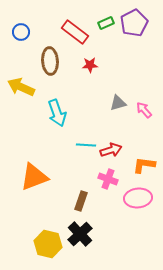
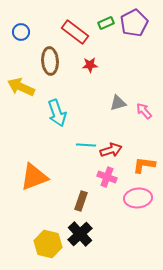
pink arrow: moved 1 px down
pink cross: moved 1 px left, 2 px up
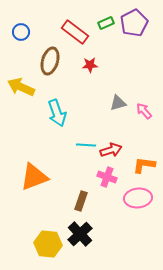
brown ellipse: rotated 20 degrees clockwise
yellow hexagon: rotated 8 degrees counterclockwise
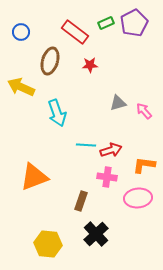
pink cross: rotated 12 degrees counterclockwise
black cross: moved 16 px right
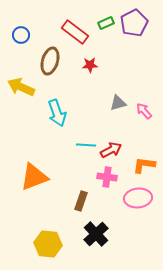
blue circle: moved 3 px down
red arrow: rotated 10 degrees counterclockwise
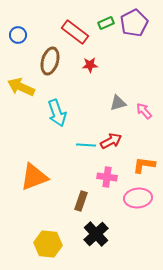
blue circle: moved 3 px left
red arrow: moved 9 px up
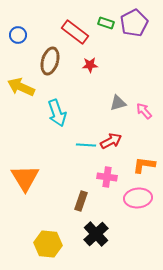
green rectangle: rotated 42 degrees clockwise
orange triangle: moved 9 px left, 1 px down; rotated 40 degrees counterclockwise
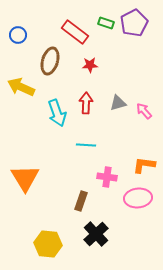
red arrow: moved 25 px left, 38 px up; rotated 60 degrees counterclockwise
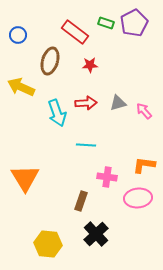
red arrow: rotated 85 degrees clockwise
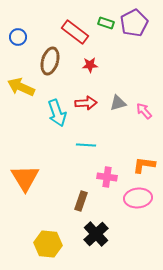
blue circle: moved 2 px down
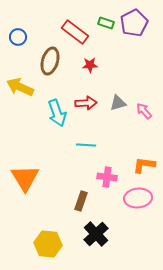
yellow arrow: moved 1 px left
